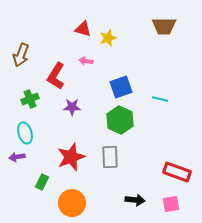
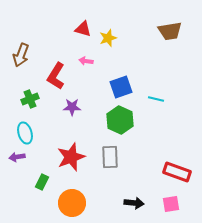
brown trapezoid: moved 6 px right, 5 px down; rotated 10 degrees counterclockwise
cyan line: moved 4 px left
black arrow: moved 1 px left, 3 px down
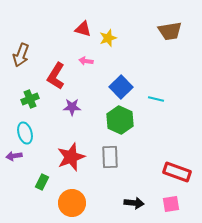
blue square: rotated 25 degrees counterclockwise
purple arrow: moved 3 px left, 1 px up
